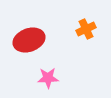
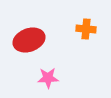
orange cross: rotated 30 degrees clockwise
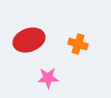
orange cross: moved 8 px left, 15 px down; rotated 12 degrees clockwise
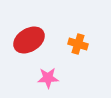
red ellipse: rotated 12 degrees counterclockwise
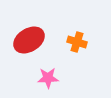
orange cross: moved 1 px left, 2 px up
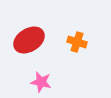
pink star: moved 7 px left, 4 px down; rotated 15 degrees clockwise
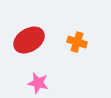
pink star: moved 3 px left, 1 px down
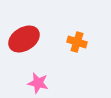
red ellipse: moved 5 px left, 1 px up
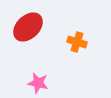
red ellipse: moved 4 px right, 12 px up; rotated 12 degrees counterclockwise
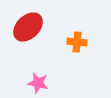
orange cross: rotated 12 degrees counterclockwise
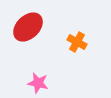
orange cross: rotated 24 degrees clockwise
